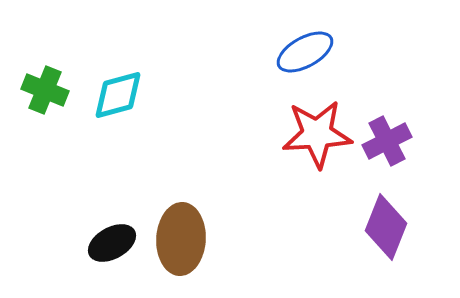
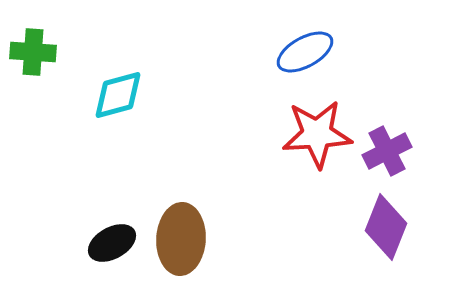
green cross: moved 12 px left, 38 px up; rotated 18 degrees counterclockwise
purple cross: moved 10 px down
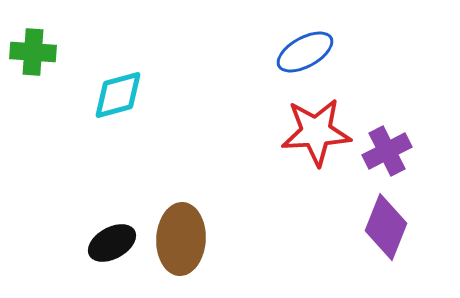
red star: moved 1 px left, 2 px up
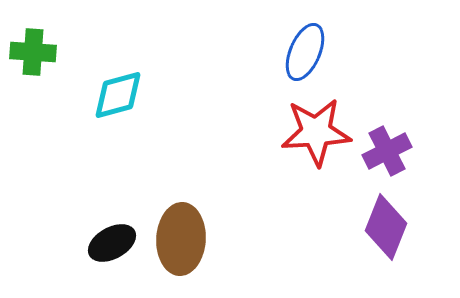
blue ellipse: rotated 38 degrees counterclockwise
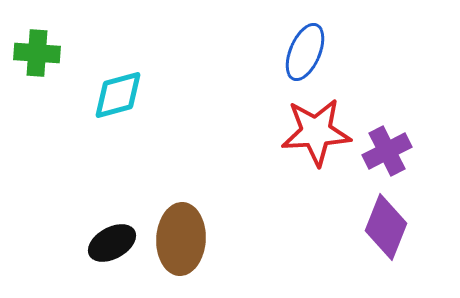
green cross: moved 4 px right, 1 px down
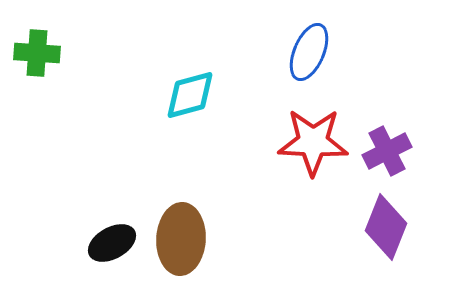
blue ellipse: moved 4 px right
cyan diamond: moved 72 px right
red star: moved 3 px left, 10 px down; rotated 6 degrees clockwise
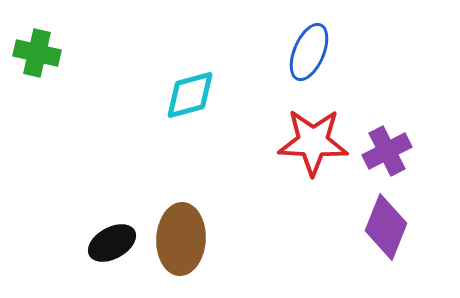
green cross: rotated 9 degrees clockwise
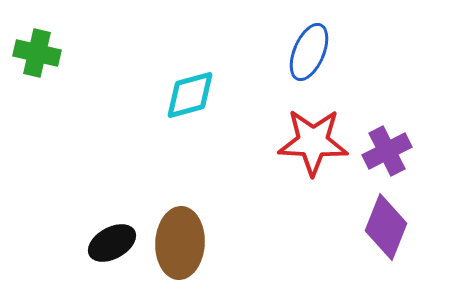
brown ellipse: moved 1 px left, 4 px down
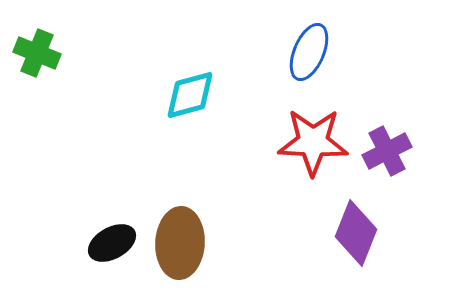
green cross: rotated 9 degrees clockwise
purple diamond: moved 30 px left, 6 px down
